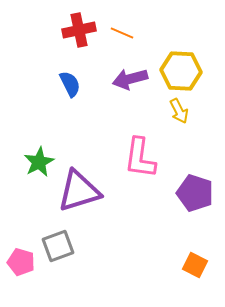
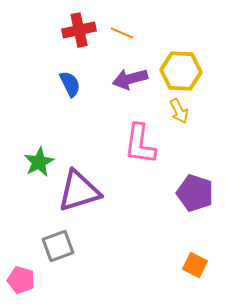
pink L-shape: moved 14 px up
pink pentagon: moved 18 px down
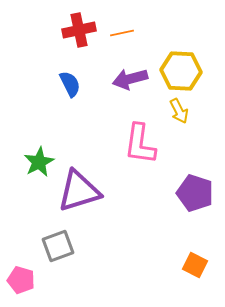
orange line: rotated 35 degrees counterclockwise
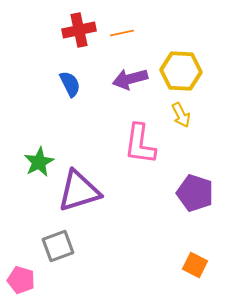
yellow arrow: moved 2 px right, 4 px down
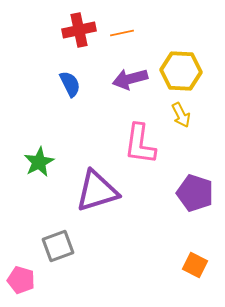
purple triangle: moved 18 px right
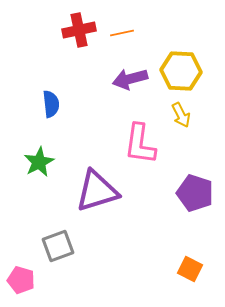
blue semicircle: moved 19 px left, 20 px down; rotated 20 degrees clockwise
orange square: moved 5 px left, 4 px down
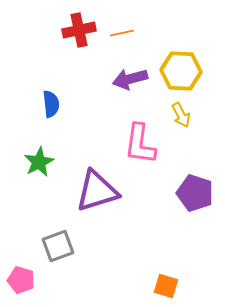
orange square: moved 24 px left, 17 px down; rotated 10 degrees counterclockwise
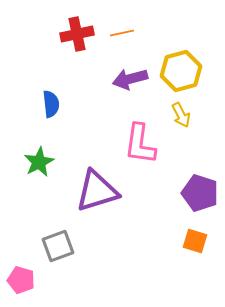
red cross: moved 2 px left, 4 px down
yellow hexagon: rotated 18 degrees counterclockwise
purple pentagon: moved 5 px right
orange square: moved 29 px right, 45 px up
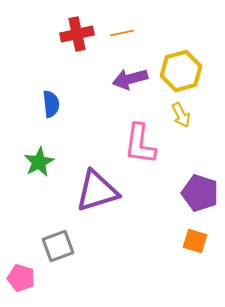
pink pentagon: moved 2 px up
